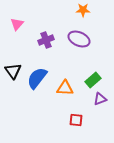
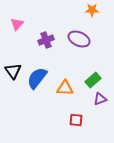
orange star: moved 9 px right
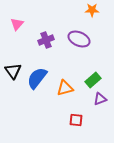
orange triangle: rotated 18 degrees counterclockwise
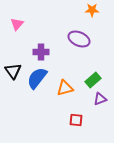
purple cross: moved 5 px left, 12 px down; rotated 21 degrees clockwise
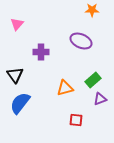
purple ellipse: moved 2 px right, 2 px down
black triangle: moved 2 px right, 4 px down
blue semicircle: moved 17 px left, 25 px down
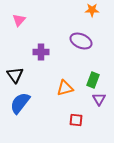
pink triangle: moved 2 px right, 4 px up
green rectangle: rotated 28 degrees counterclockwise
purple triangle: moved 1 px left; rotated 40 degrees counterclockwise
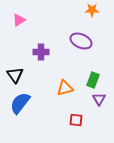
pink triangle: rotated 16 degrees clockwise
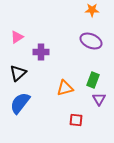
pink triangle: moved 2 px left, 17 px down
purple ellipse: moved 10 px right
black triangle: moved 3 px right, 2 px up; rotated 24 degrees clockwise
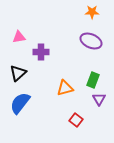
orange star: moved 2 px down
pink triangle: moved 2 px right; rotated 24 degrees clockwise
red square: rotated 32 degrees clockwise
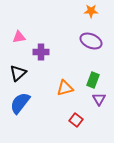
orange star: moved 1 px left, 1 px up
